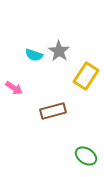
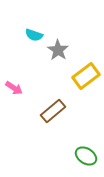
gray star: moved 1 px left, 1 px up
cyan semicircle: moved 20 px up
yellow rectangle: rotated 20 degrees clockwise
brown rectangle: rotated 25 degrees counterclockwise
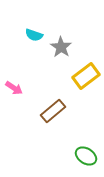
gray star: moved 3 px right, 3 px up
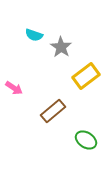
green ellipse: moved 16 px up
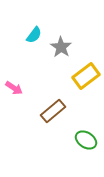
cyan semicircle: rotated 72 degrees counterclockwise
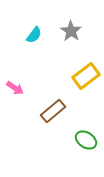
gray star: moved 10 px right, 16 px up
pink arrow: moved 1 px right
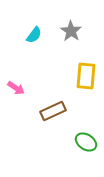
yellow rectangle: rotated 48 degrees counterclockwise
pink arrow: moved 1 px right
brown rectangle: rotated 15 degrees clockwise
green ellipse: moved 2 px down
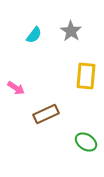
brown rectangle: moved 7 px left, 3 px down
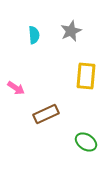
gray star: rotated 15 degrees clockwise
cyan semicircle: rotated 42 degrees counterclockwise
